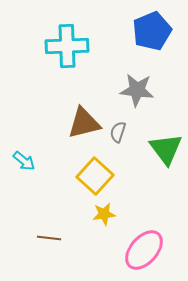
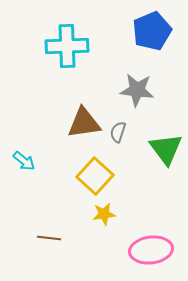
brown triangle: rotated 6 degrees clockwise
pink ellipse: moved 7 px right; rotated 42 degrees clockwise
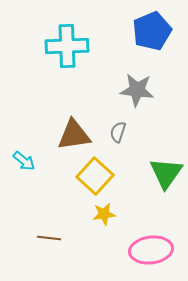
brown triangle: moved 10 px left, 12 px down
green triangle: moved 24 px down; rotated 12 degrees clockwise
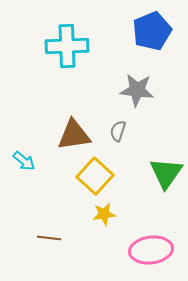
gray semicircle: moved 1 px up
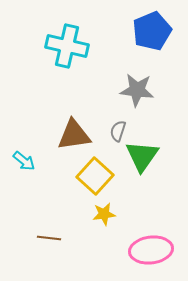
cyan cross: rotated 15 degrees clockwise
green triangle: moved 24 px left, 17 px up
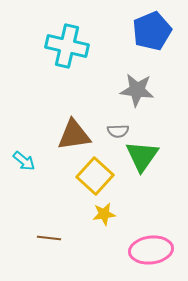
gray semicircle: rotated 110 degrees counterclockwise
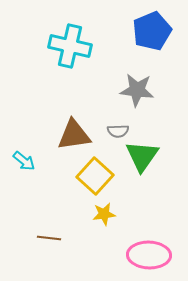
cyan cross: moved 3 px right
pink ellipse: moved 2 px left, 5 px down; rotated 9 degrees clockwise
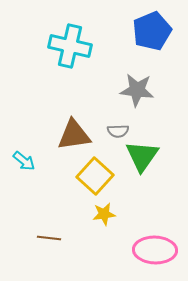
pink ellipse: moved 6 px right, 5 px up
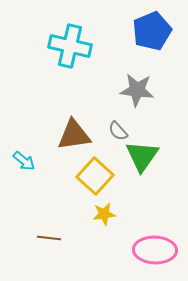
gray semicircle: rotated 50 degrees clockwise
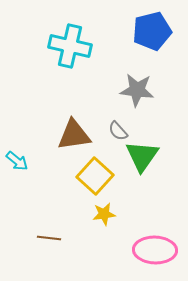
blue pentagon: rotated 9 degrees clockwise
cyan arrow: moved 7 px left
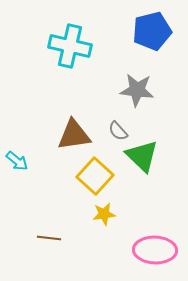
green triangle: rotated 21 degrees counterclockwise
